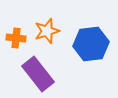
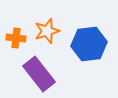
blue hexagon: moved 2 px left
purple rectangle: moved 1 px right
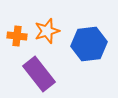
orange cross: moved 1 px right, 2 px up
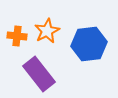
orange star: rotated 10 degrees counterclockwise
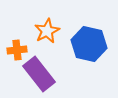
orange cross: moved 14 px down; rotated 12 degrees counterclockwise
blue hexagon: rotated 20 degrees clockwise
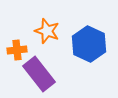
orange star: rotated 25 degrees counterclockwise
blue hexagon: rotated 12 degrees clockwise
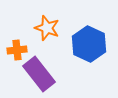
orange star: moved 3 px up
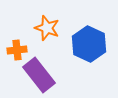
purple rectangle: moved 1 px down
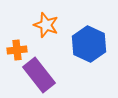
orange star: moved 1 px left, 3 px up
